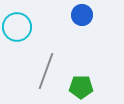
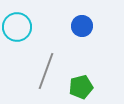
blue circle: moved 11 px down
green pentagon: rotated 15 degrees counterclockwise
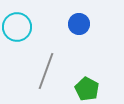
blue circle: moved 3 px left, 2 px up
green pentagon: moved 6 px right, 2 px down; rotated 30 degrees counterclockwise
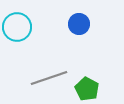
gray line: moved 3 px right, 7 px down; rotated 51 degrees clockwise
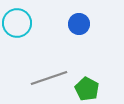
cyan circle: moved 4 px up
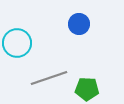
cyan circle: moved 20 px down
green pentagon: rotated 25 degrees counterclockwise
